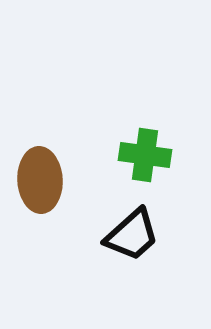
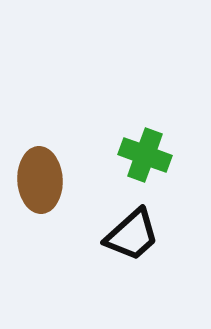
green cross: rotated 12 degrees clockwise
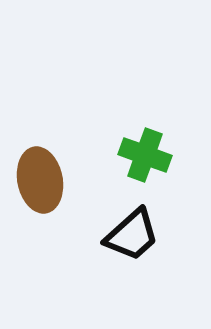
brown ellipse: rotated 8 degrees counterclockwise
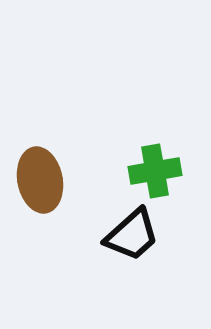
green cross: moved 10 px right, 16 px down; rotated 30 degrees counterclockwise
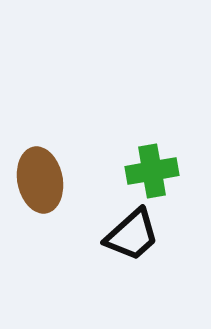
green cross: moved 3 px left
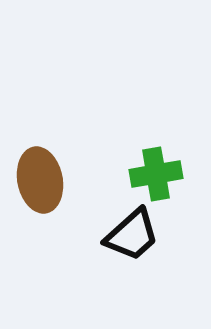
green cross: moved 4 px right, 3 px down
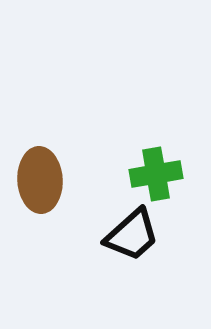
brown ellipse: rotated 8 degrees clockwise
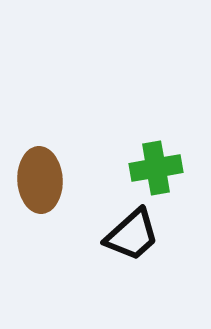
green cross: moved 6 px up
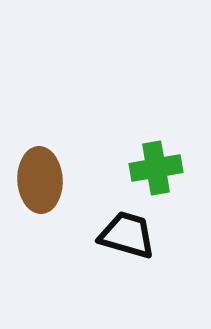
black trapezoid: moved 5 px left; rotated 122 degrees counterclockwise
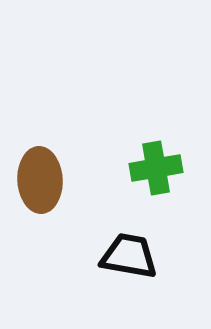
black trapezoid: moved 2 px right, 21 px down; rotated 6 degrees counterclockwise
